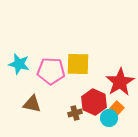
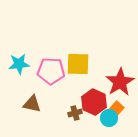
cyan star: rotated 20 degrees counterclockwise
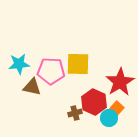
brown triangle: moved 17 px up
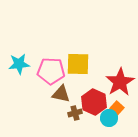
brown triangle: moved 29 px right, 7 px down
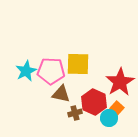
cyan star: moved 7 px right, 7 px down; rotated 20 degrees counterclockwise
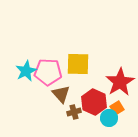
pink pentagon: moved 3 px left, 1 px down
brown triangle: rotated 36 degrees clockwise
orange square: rotated 16 degrees clockwise
brown cross: moved 1 px left, 1 px up
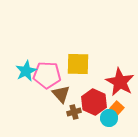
pink pentagon: moved 1 px left, 3 px down
red star: rotated 12 degrees counterclockwise
orange square: rotated 16 degrees counterclockwise
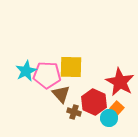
yellow square: moved 7 px left, 3 px down
brown cross: rotated 32 degrees clockwise
